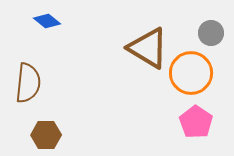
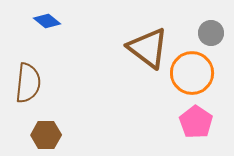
brown triangle: rotated 6 degrees clockwise
orange circle: moved 1 px right
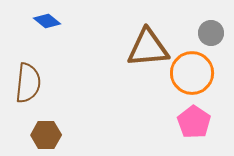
brown triangle: rotated 42 degrees counterclockwise
pink pentagon: moved 2 px left
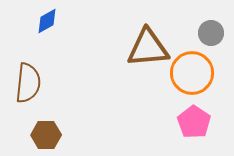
blue diamond: rotated 68 degrees counterclockwise
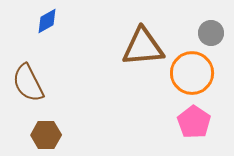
brown triangle: moved 5 px left, 1 px up
brown semicircle: rotated 147 degrees clockwise
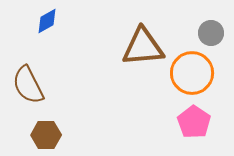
brown semicircle: moved 2 px down
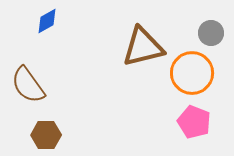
brown triangle: rotated 9 degrees counterclockwise
brown semicircle: rotated 9 degrees counterclockwise
pink pentagon: rotated 12 degrees counterclockwise
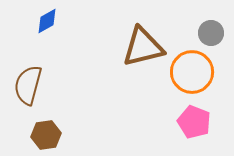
orange circle: moved 1 px up
brown semicircle: rotated 51 degrees clockwise
brown hexagon: rotated 8 degrees counterclockwise
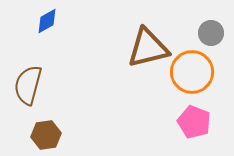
brown triangle: moved 5 px right, 1 px down
